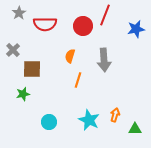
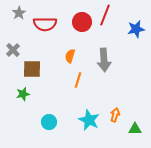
red circle: moved 1 px left, 4 px up
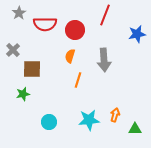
red circle: moved 7 px left, 8 px down
blue star: moved 1 px right, 5 px down
cyan star: rotated 30 degrees counterclockwise
